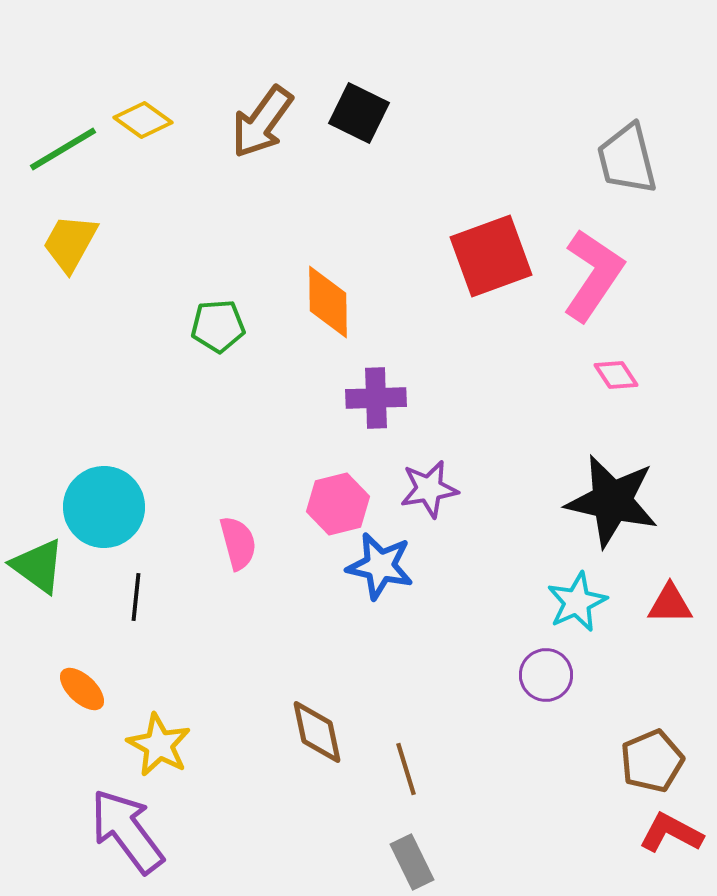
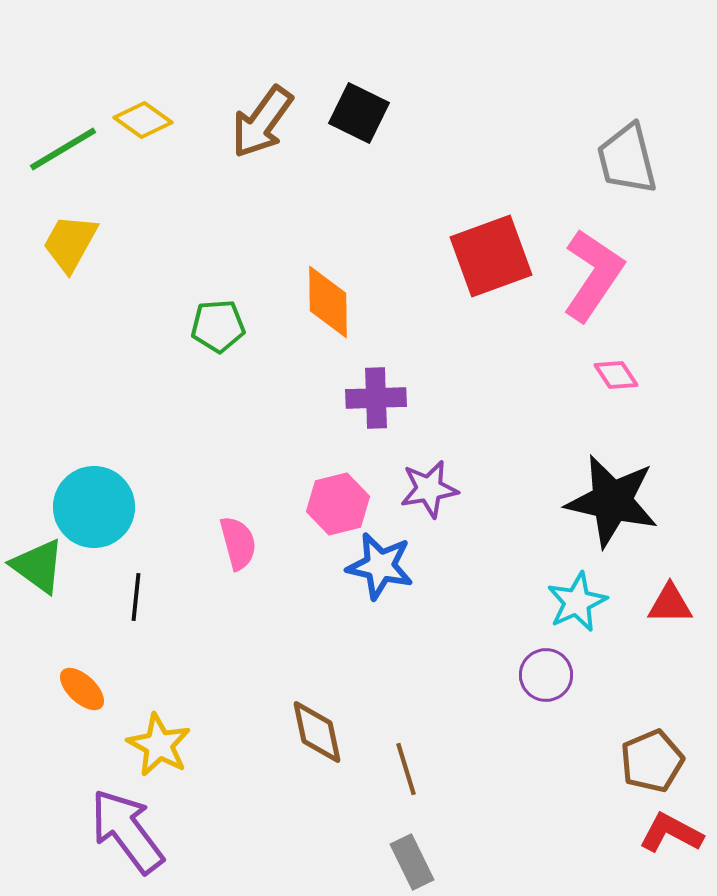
cyan circle: moved 10 px left
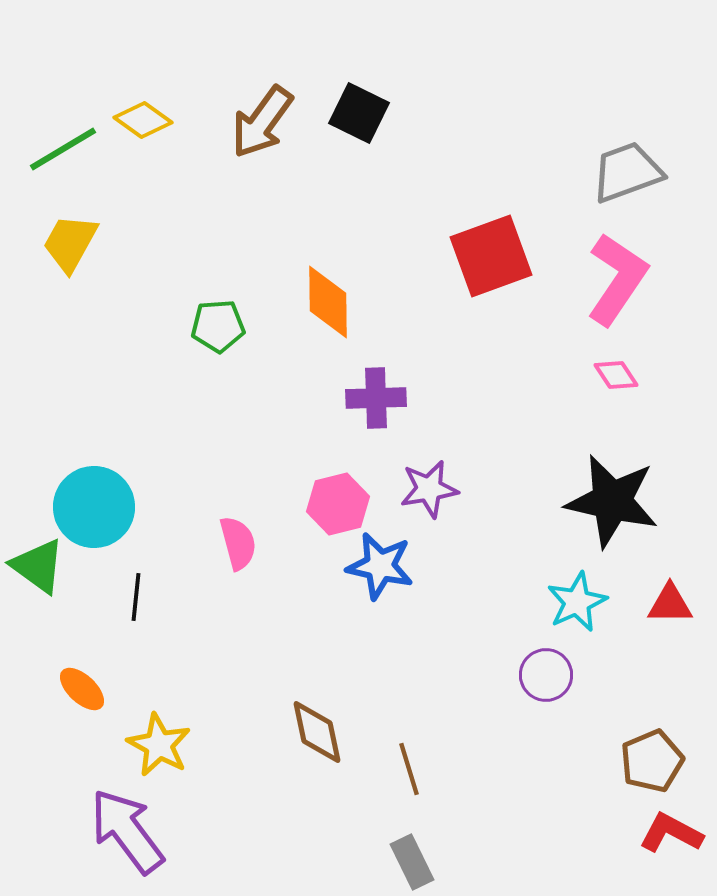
gray trapezoid: moved 13 px down; rotated 84 degrees clockwise
pink L-shape: moved 24 px right, 4 px down
brown line: moved 3 px right
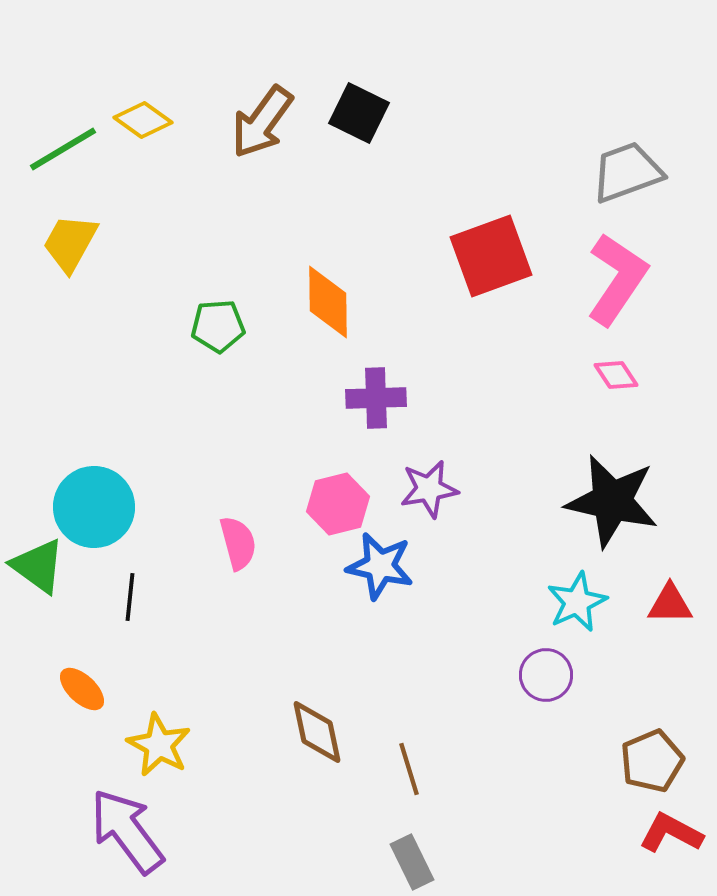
black line: moved 6 px left
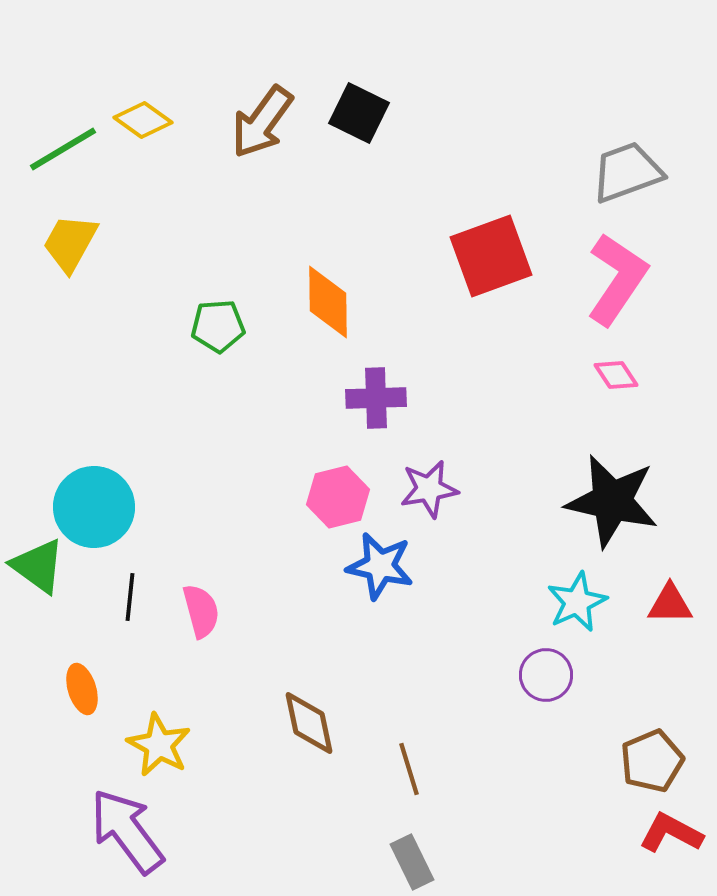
pink hexagon: moved 7 px up
pink semicircle: moved 37 px left, 68 px down
orange ellipse: rotated 30 degrees clockwise
brown diamond: moved 8 px left, 9 px up
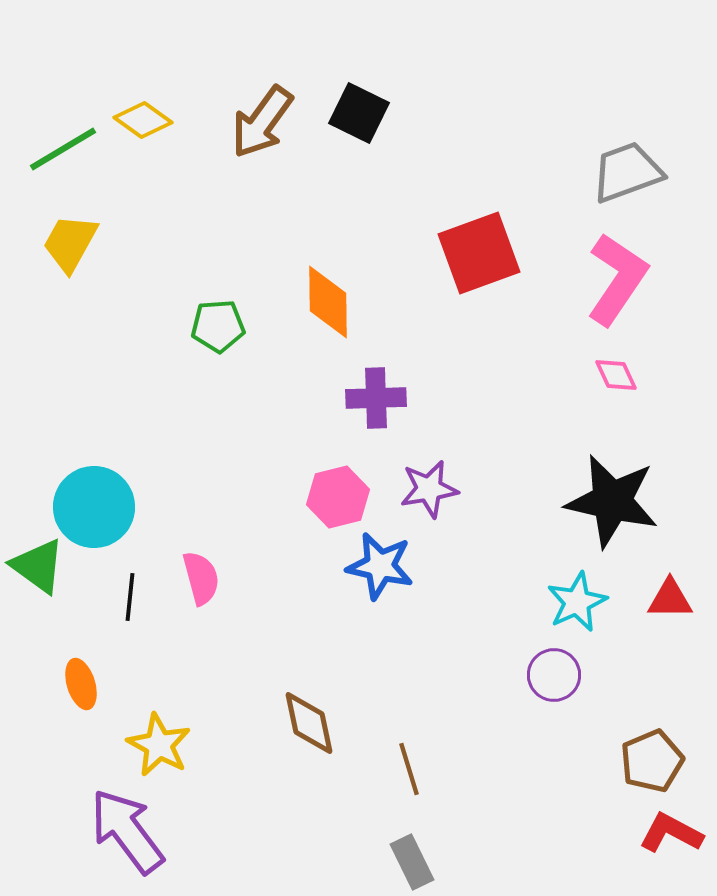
red square: moved 12 px left, 3 px up
pink diamond: rotated 9 degrees clockwise
red triangle: moved 5 px up
pink semicircle: moved 33 px up
purple circle: moved 8 px right
orange ellipse: moved 1 px left, 5 px up
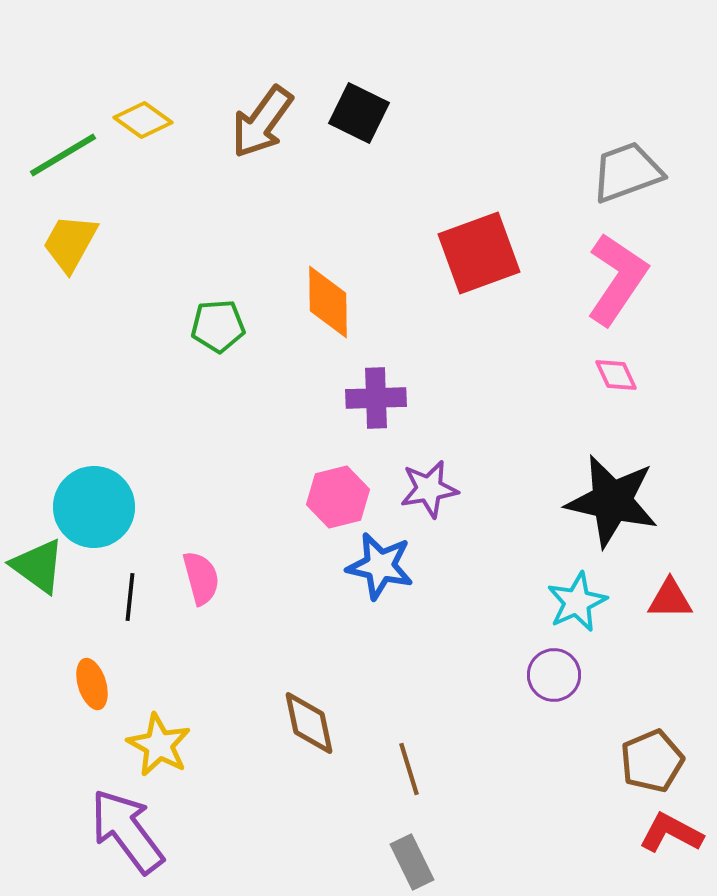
green line: moved 6 px down
orange ellipse: moved 11 px right
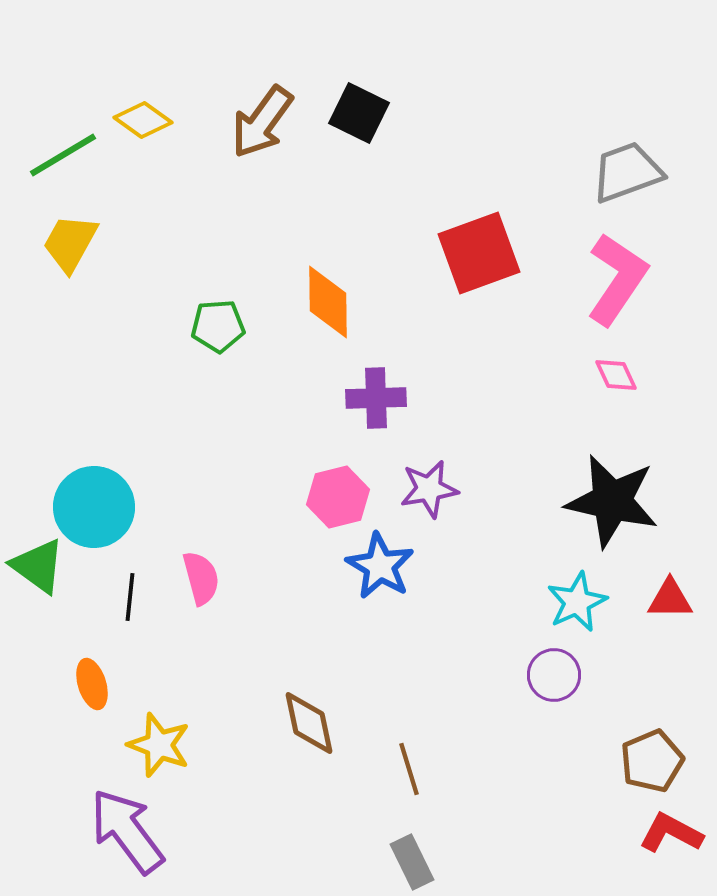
blue star: rotated 18 degrees clockwise
yellow star: rotated 8 degrees counterclockwise
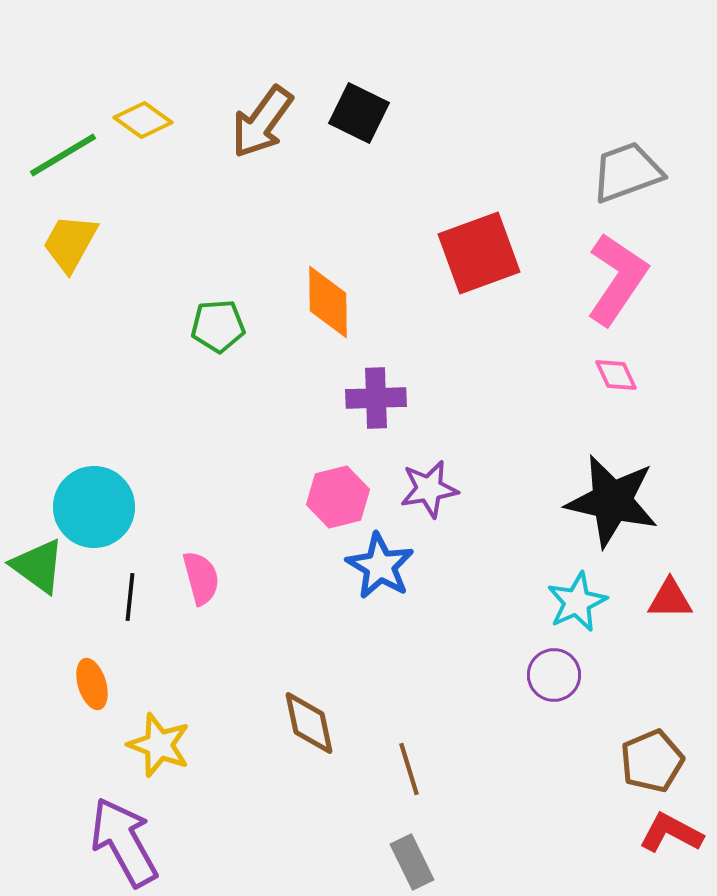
purple arrow: moved 3 px left, 11 px down; rotated 8 degrees clockwise
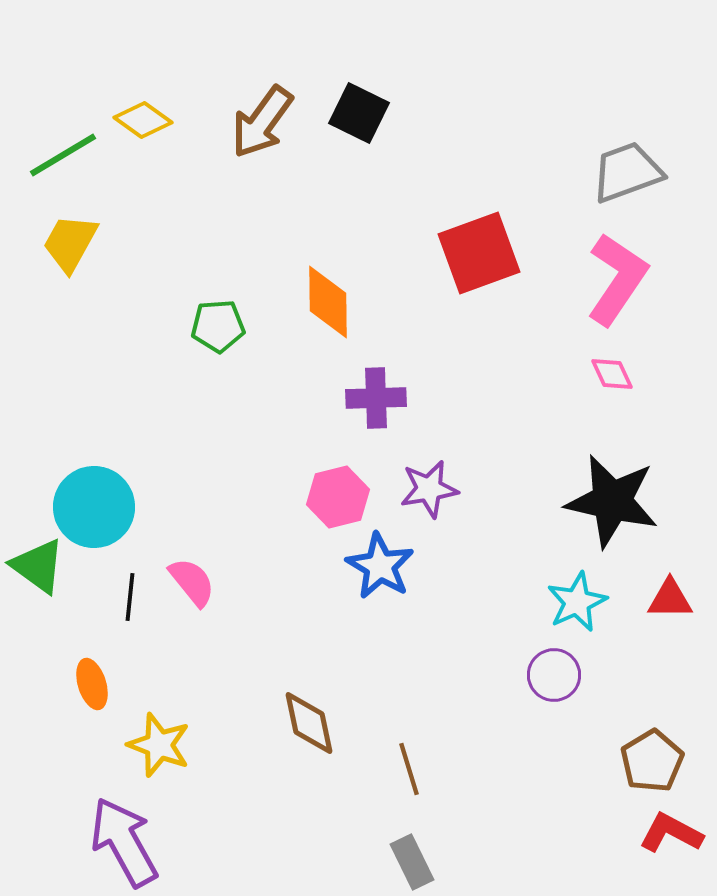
pink diamond: moved 4 px left, 1 px up
pink semicircle: moved 9 px left, 4 px down; rotated 24 degrees counterclockwise
brown pentagon: rotated 8 degrees counterclockwise
